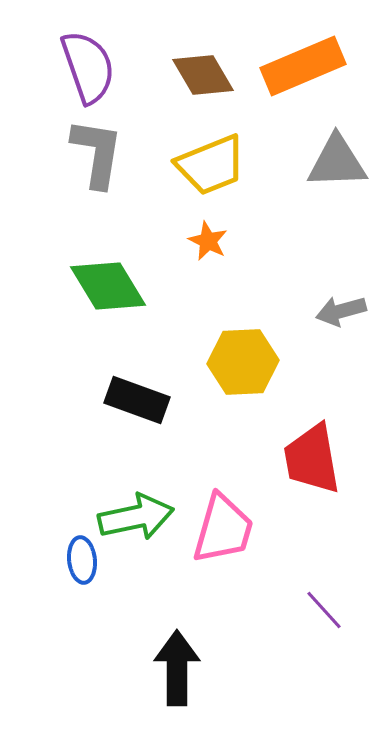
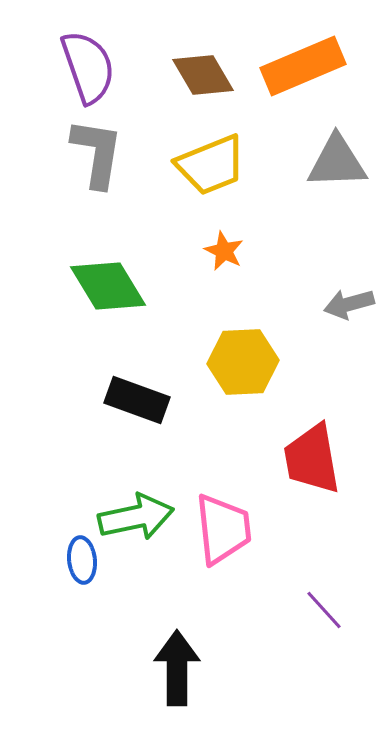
orange star: moved 16 px right, 10 px down
gray arrow: moved 8 px right, 7 px up
pink trapezoid: rotated 22 degrees counterclockwise
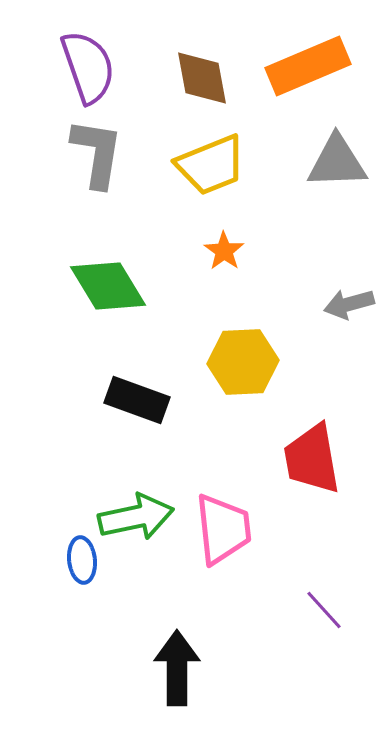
orange rectangle: moved 5 px right
brown diamond: moved 1 px left, 3 px down; rotated 20 degrees clockwise
orange star: rotated 9 degrees clockwise
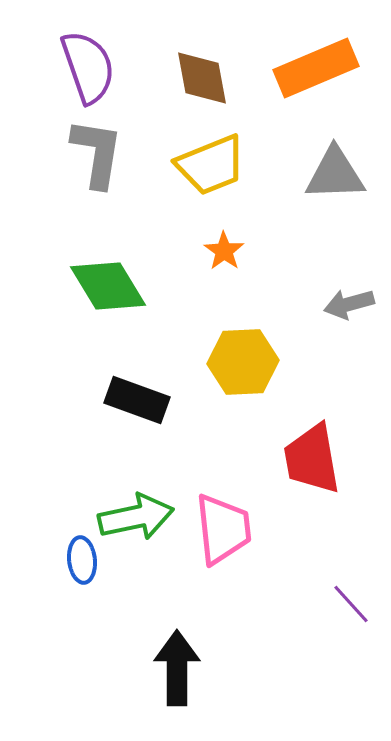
orange rectangle: moved 8 px right, 2 px down
gray triangle: moved 2 px left, 12 px down
purple line: moved 27 px right, 6 px up
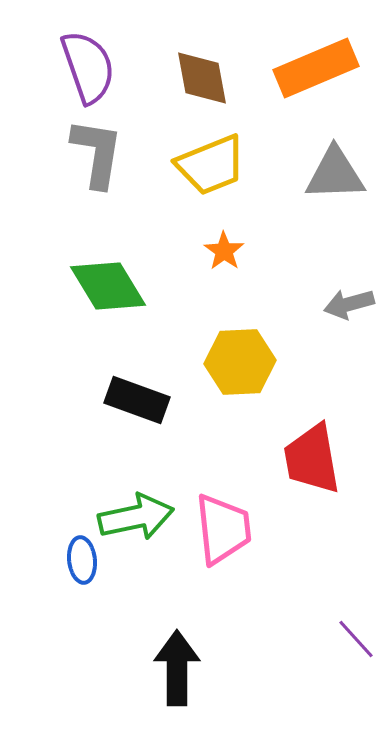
yellow hexagon: moved 3 px left
purple line: moved 5 px right, 35 px down
